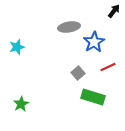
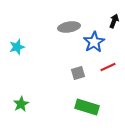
black arrow: moved 10 px down; rotated 16 degrees counterclockwise
gray square: rotated 24 degrees clockwise
green rectangle: moved 6 px left, 10 px down
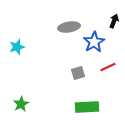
green rectangle: rotated 20 degrees counterclockwise
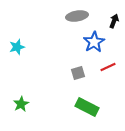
gray ellipse: moved 8 px right, 11 px up
green rectangle: rotated 30 degrees clockwise
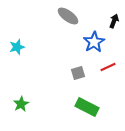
gray ellipse: moved 9 px left; rotated 45 degrees clockwise
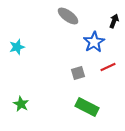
green star: rotated 14 degrees counterclockwise
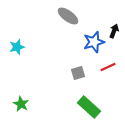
black arrow: moved 10 px down
blue star: rotated 15 degrees clockwise
green rectangle: moved 2 px right; rotated 15 degrees clockwise
